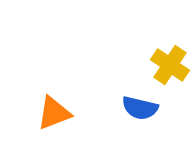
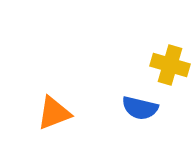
yellow cross: rotated 18 degrees counterclockwise
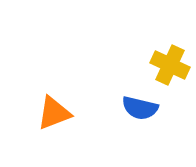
yellow cross: rotated 9 degrees clockwise
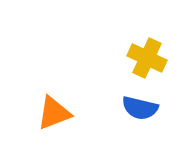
yellow cross: moved 23 px left, 7 px up
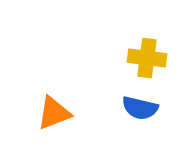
yellow cross: rotated 18 degrees counterclockwise
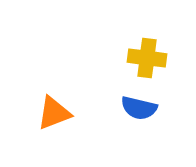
blue semicircle: moved 1 px left
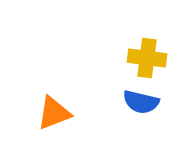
blue semicircle: moved 2 px right, 6 px up
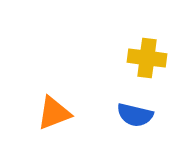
blue semicircle: moved 6 px left, 13 px down
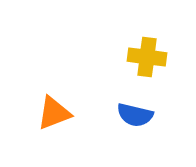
yellow cross: moved 1 px up
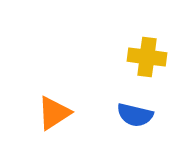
orange triangle: rotated 12 degrees counterclockwise
